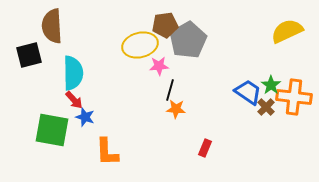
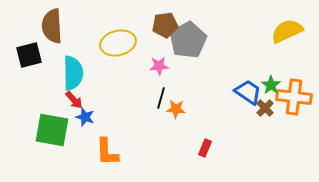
yellow ellipse: moved 22 px left, 2 px up
black line: moved 9 px left, 8 px down
brown cross: moved 1 px left, 1 px down
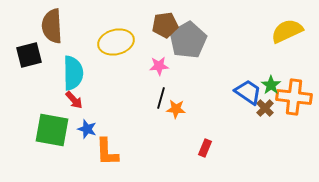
yellow ellipse: moved 2 px left, 1 px up
blue star: moved 2 px right, 12 px down
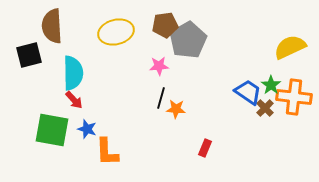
yellow semicircle: moved 3 px right, 16 px down
yellow ellipse: moved 10 px up
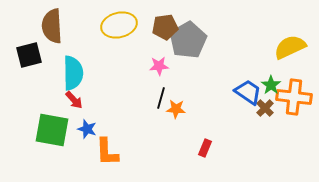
brown pentagon: moved 2 px down
yellow ellipse: moved 3 px right, 7 px up
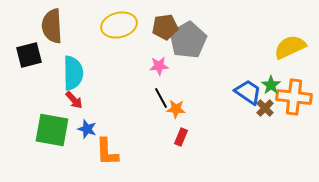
black line: rotated 45 degrees counterclockwise
red rectangle: moved 24 px left, 11 px up
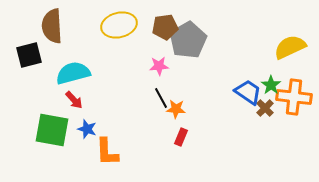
cyan semicircle: rotated 104 degrees counterclockwise
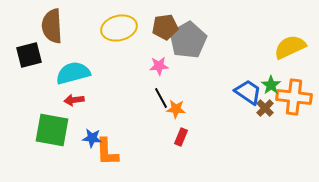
yellow ellipse: moved 3 px down
red arrow: rotated 126 degrees clockwise
blue star: moved 5 px right, 9 px down; rotated 12 degrees counterclockwise
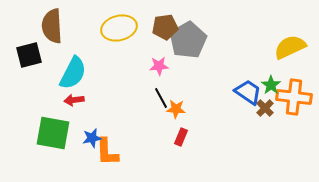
cyan semicircle: rotated 132 degrees clockwise
green square: moved 1 px right, 3 px down
blue star: rotated 18 degrees counterclockwise
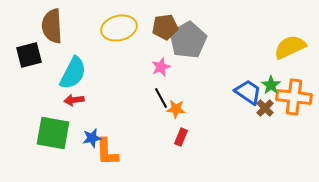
pink star: moved 2 px right, 1 px down; rotated 18 degrees counterclockwise
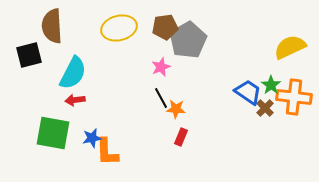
red arrow: moved 1 px right
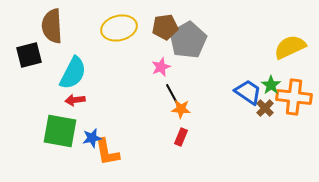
black line: moved 11 px right, 4 px up
orange star: moved 5 px right
green square: moved 7 px right, 2 px up
orange L-shape: rotated 8 degrees counterclockwise
